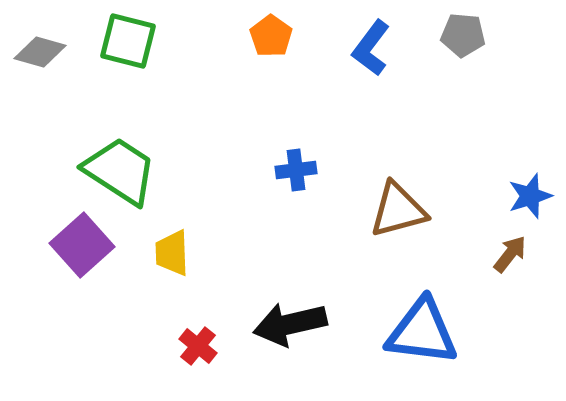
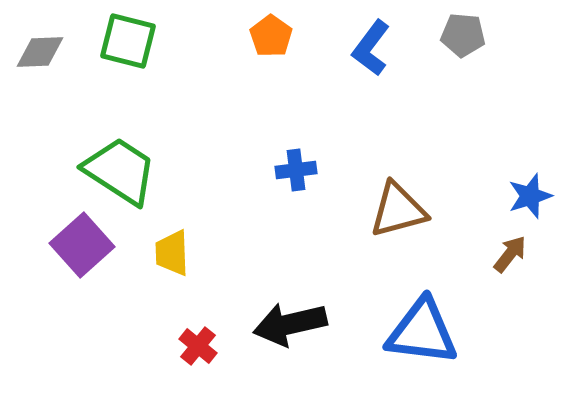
gray diamond: rotated 18 degrees counterclockwise
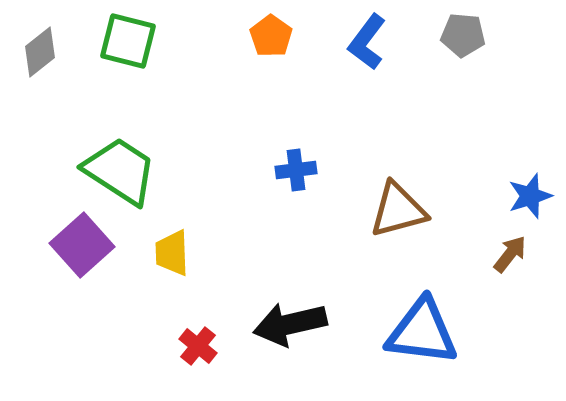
blue L-shape: moved 4 px left, 6 px up
gray diamond: rotated 36 degrees counterclockwise
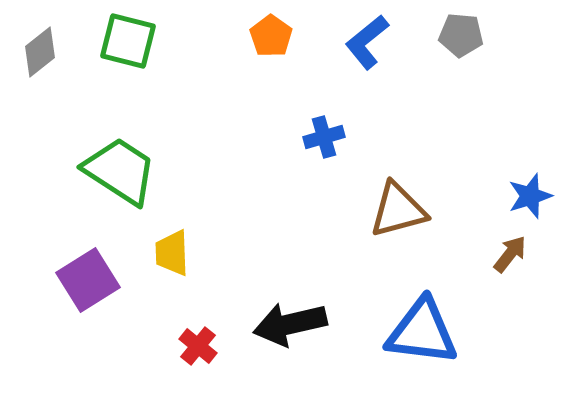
gray pentagon: moved 2 px left
blue L-shape: rotated 14 degrees clockwise
blue cross: moved 28 px right, 33 px up; rotated 9 degrees counterclockwise
purple square: moved 6 px right, 35 px down; rotated 10 degrees clockwise
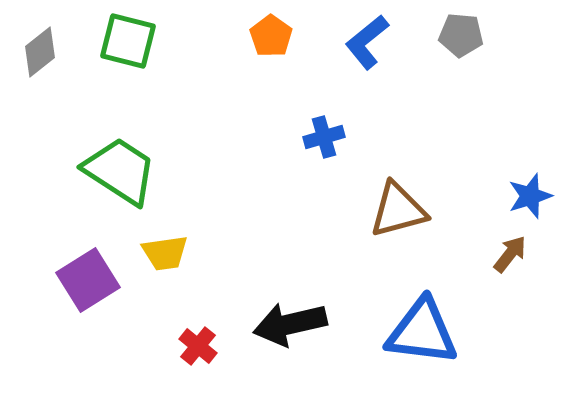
yellow trapezoid: moved 7 px left; rotated 96 degrees counterclockwise
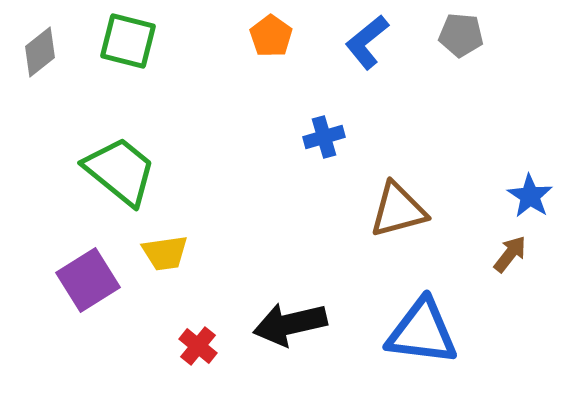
green trapezoid: rotated 6 degrees clockwise
blue star: rotated 21 degrees counterclockwise
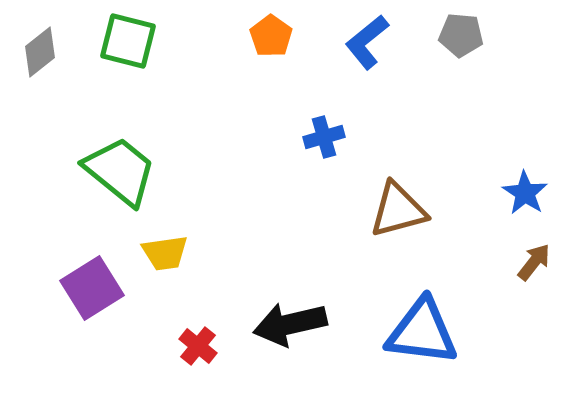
blue star: moved 5 px left, 3 px up
brown arrow: moved 24 px right, 8 px down
purple square: moved 4 px right, 8 px down
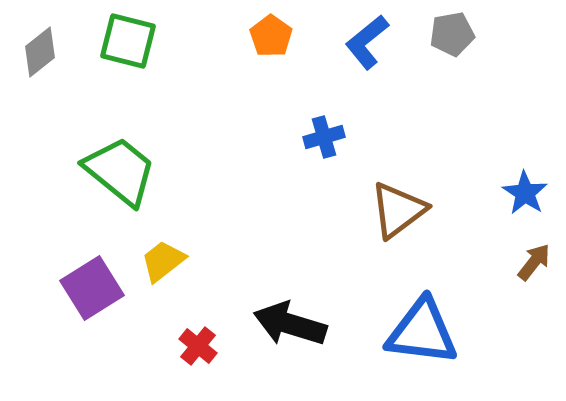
gray pentagon: moved 9 px left, 1 px up; rotated 15 degrees counterclockwise
brown triangle: rotated 22 degrees counterclockwise
yellow trapezoid: moved 2 px left, 8 px down; rotated 150 degrees clockwise
black arrow: rotated 30 degrees clockwise
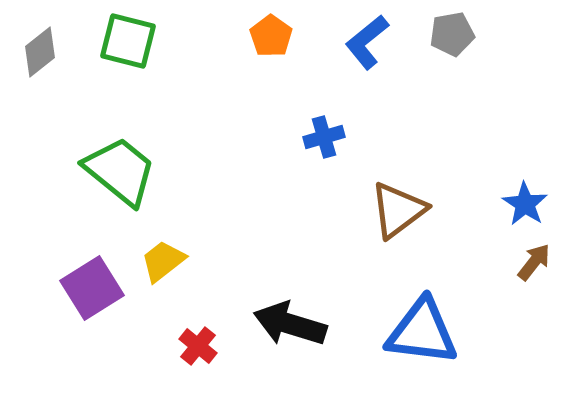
blue star: moved 11 px down
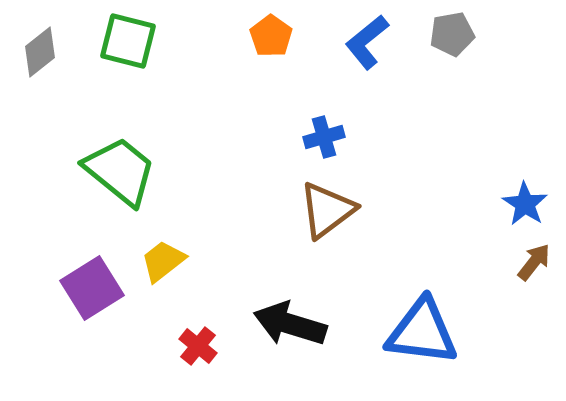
brown triangle: moved 71 px left
